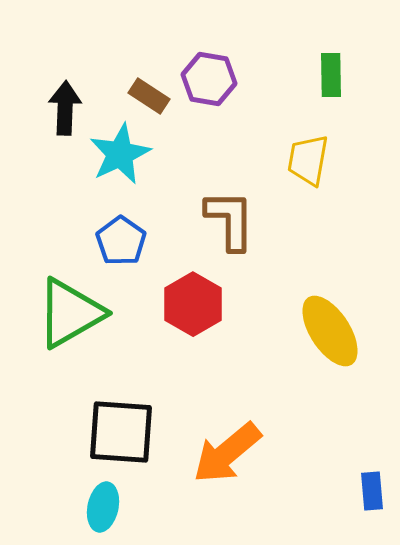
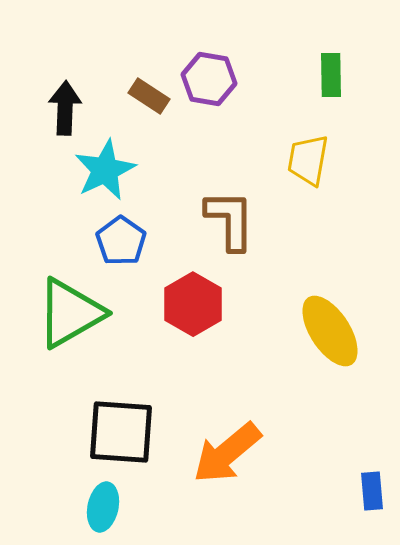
cyan star: moved 15 px left, 16 px down
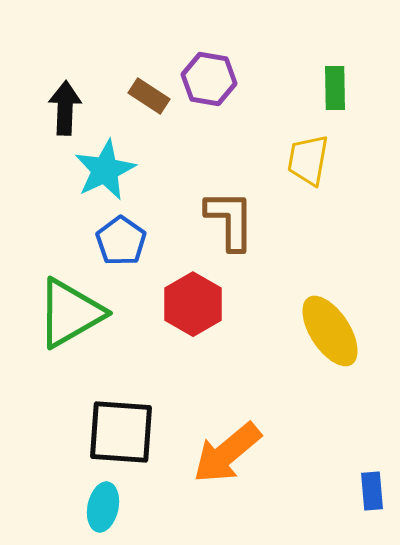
green rectangle: moved 4 px right, 13 px down
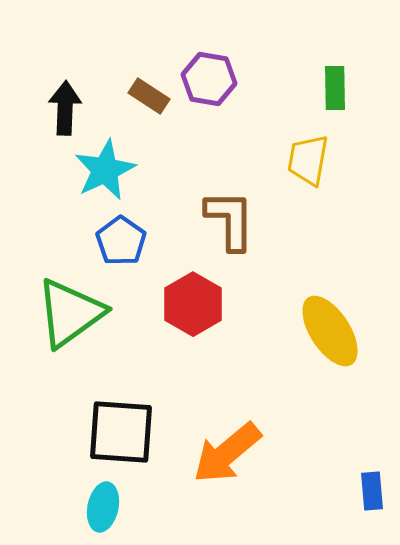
green triangle: rotated 6 degrees counterclockwise
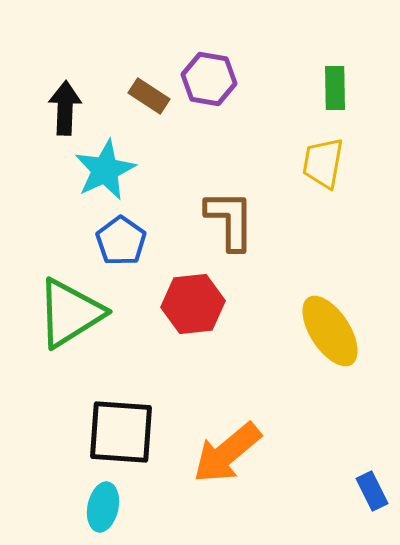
yellow trapezoid: moved 15 px right, 3 px down
red hexagon: rotated 24 degrees clockwise
green triangle: rotated 4 degrees clockwise
blue rectangle: rotated 21 degrees counterclockwise
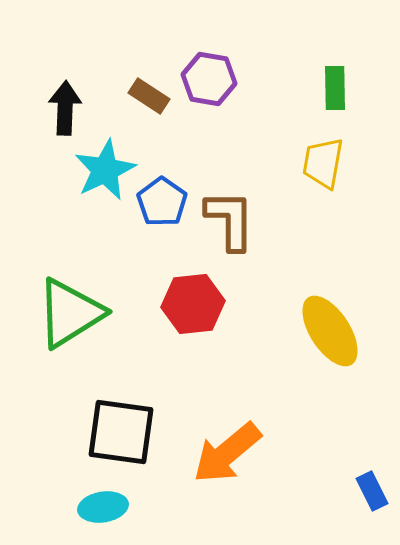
blue pentagon: moved 41 px right, 39 px up
black square: rotated 4 degrees clockwise
cyan ellipse: rotated 69 degrees clockwise
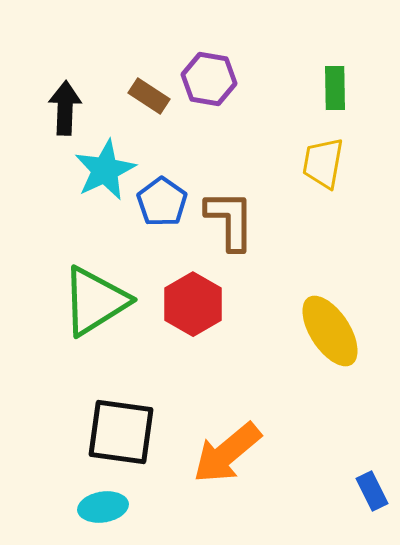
red hexagon: rotated 24 degrees counterclockwise
green triangle: moved 25 px right, 12 px up
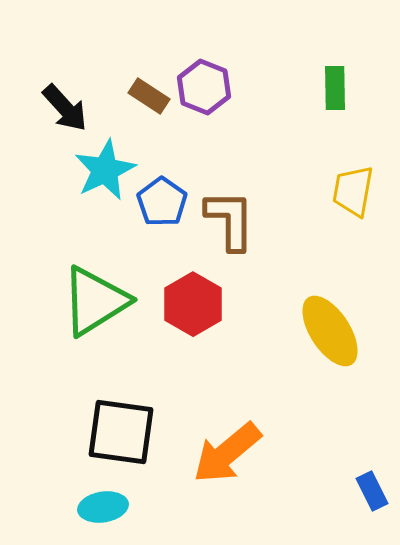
purple hexagon: moved 5 px left, 8 px down; rotated 12 degrees clockwise
black arrow: rotated 136 degrees clockwise
yellow trapezoid: moved 30 px right, 28 px down
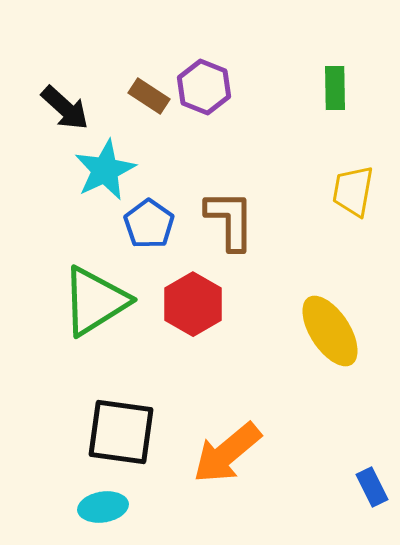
black arrow: rotated 6 degrees counterclockwise
blue pentagon: moved 13 px left, 22 px down
blue rectangle: moved 4 px up
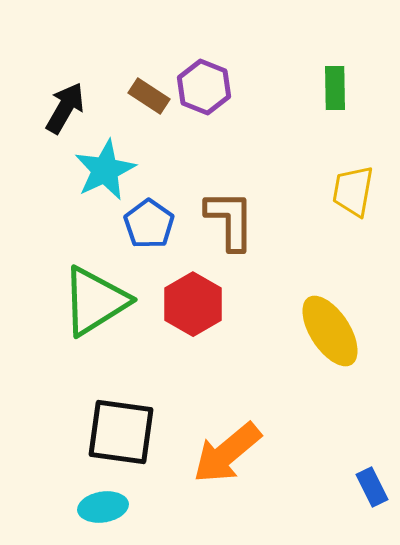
black arrow: rotated 102 degrees counterclockwise
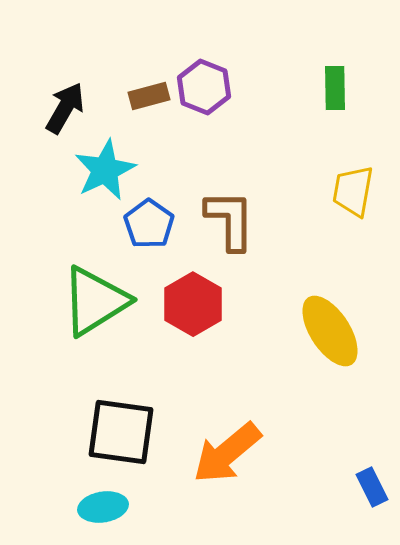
brown rectangle: rotated 48 degrees counterclockwise
